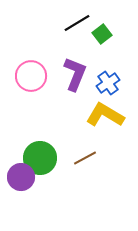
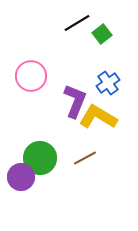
purple L-shape: moved 27 px down
yellow L-shape: moved 7 px left, 2 px down
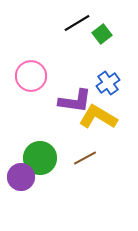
purple L-shape: rotated 76 degrees clockwise
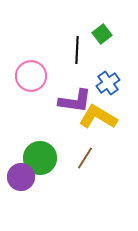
black line: moved 27 px down; rotated 56 degrees counterclockwise
brown line: rotated 30 degrees counterclockwise
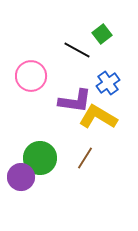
black line: rotated 64 degrees counterclockwise
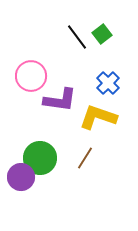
black line: moved 13 px up; rotated 24 degrees clockwise
blue cross: rotated 10 degrees counterclockwise
purple L-shape: moved 15 px left, 1 px up
yellow L-shape: rotated 12 degrees counterclockwise
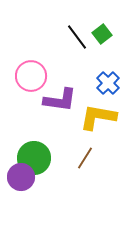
yellow L-shape: rotated 9 degrees counterclockwise
green circle: moved 6 px left
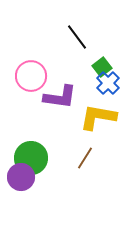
green square: moved 33 px down
purple L-shape: moved 3 px up
green circle: moved 3 px left
